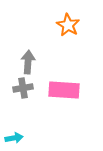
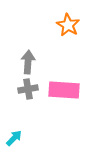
gray cross: moved 5 px right, 1 px down
cyan arrow: rotated 36 degrees counterclockwise
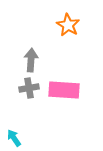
gray arrow: moved 3 px right, 2 px up
gray cross: moved 1 px right, 1 px up
cyan arrow: rotated 78 degrees counterclockwise
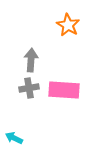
cyan arrow: rotated 30 degrees counterclockwise
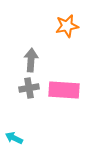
orange star: moved 1 px left, 1 px down; rotated 30 degrees clockwise
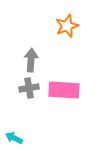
orange star: rotated 10 degrees counterclockwise
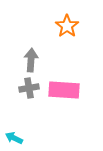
orange star: rotated 15 degrees counterclockwise
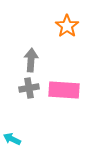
cyan arrow: moved 2 px left, 1 px down
